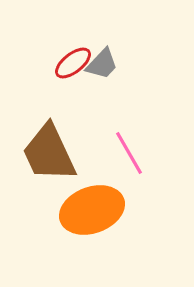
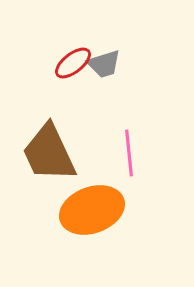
gray trapezoid: moved 2 px right; rotated 30 degrees clockwise
pink line: rotated 24 degrees clockwise
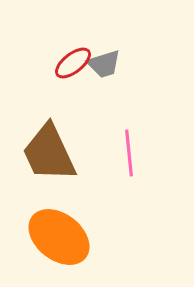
orange ellipse: moved 33 px left, 27 px down; rotated 58 degrees clockwise
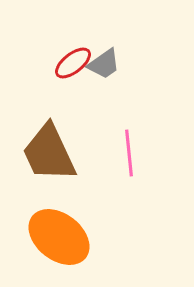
gray trapezoid: rotated 18 degrees counterclockwise
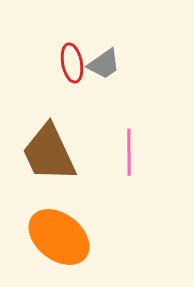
red ellipse: moved 1 px left; rotated 63 degrees counterclockwise
pink line: moved 1 px up; rotated 6 degrees clockwise
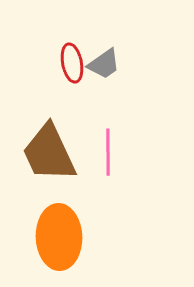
pink line: moved 21 px left
orange ellipse: rotated 50 degrees clockwise
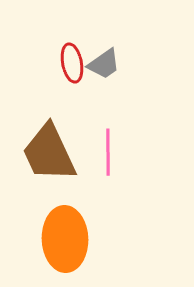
orange ellipse: moved 6 px right, 2 px down
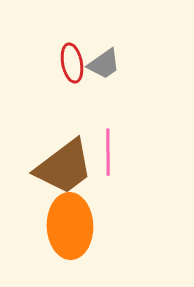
brown trapezoid: moved 15 px right, 14 px down; rotated 102 degrees counterclockwise
orange ellipse: moved 5 px right, 13 px up
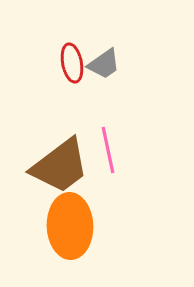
pink line: moved 2 px up; rotated 12 degrees counterclockwise
brown trapezoid: moved 4 px left, 1 px up
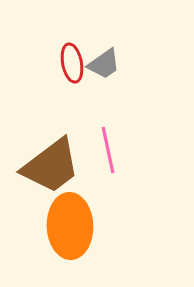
brown trapezoid: moved 9 px left
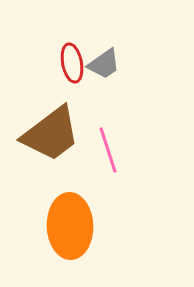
pink line: rotated 6 degrees counterclockwise
brown trapezoid: moved 32 px up
